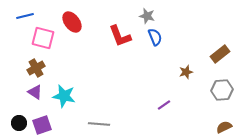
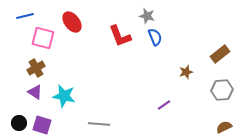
purple square: rotated 36 degrees clockwise
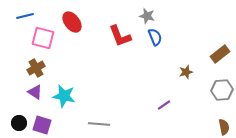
brown semicircle: rotated 105 degrees clockwise
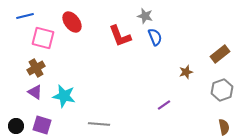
gray star: moved 2 px left
gray hexagon: rotated 15 degrees counterclockwise
black circle: moved 3 px left, 3 px down
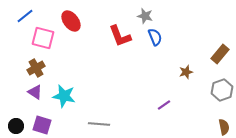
blue line: rotated 24 degrees counterclockwise
red ellipse: moved 1 px left, 1 px up
brown rectangle: rotated 12 degrees counterclockwise
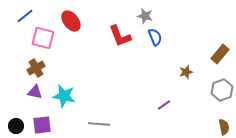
purple triangle: rotated 21 degrees counterclockwise
purple square: rotated 24 degrees counterclockwise
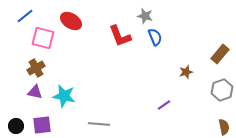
red ellipse: rotated 20 degrees counterclockwise
